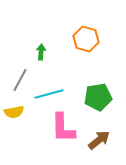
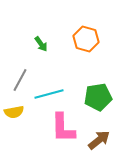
green arrow: moved 8 px up; rotated 140 degrees clockwise
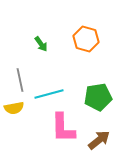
gray line: rotated 40 degrees counterclockwise
yellow semicircle: moved 4 px up
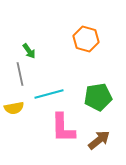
green arrow: moved 12 px left, 7 px down
gray line: moved 6 px up
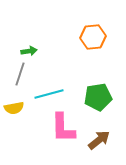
orange hexagon: moved 7 px right, 2 px up; rotated 20 degrees counterclockwise
green arrow: rotated 63 degrees counterclockwise
gray line: rotated 30 degrees clockwise
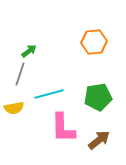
orange hexagon: moved 1 px right, 5 px down
green arrow: rotated 28 degrees counterclockwise
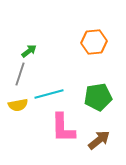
yellow semicircle: moved 4 px right, 3 px up
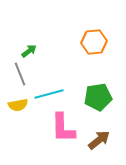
gray line: rotated 40 degrees counterclockwise
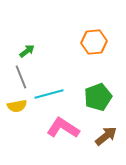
green arrow: moved 2 px left
gray line: moved 1 px right, 3 px down
green pentagon: rotated 12 degrees counterclockwise
yellow semicircle: moved 1 px left, 1 px down
pink L-shape: rotated 124 degrees clockwise
brown arrow: moved 7 px right, 4 px up
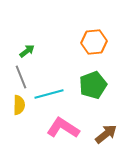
green pentagon: moved 5 px left, 12 px up
yellow semicircle: moved 2 px right, 1 px up; rotated 78 degrees counterclockwise
brown arrow: moved 2 px up
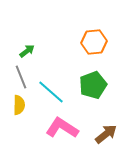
cyan line: moved 2 px right, 2 px up; rotated 56 degrees clockwise
pink L-shape: moved 1 px left
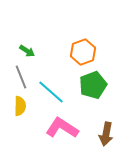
orange hexagon: moved 11 px left, 10 px down; rotated 15 degrees counterclockwise
green arrow: rotated 70 degrees clockwise
yellow semicircle: moved 1 px right, 1 px down
brown arrow: rotated 140 degrees clockwise
